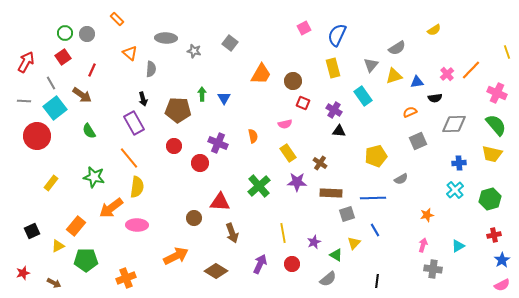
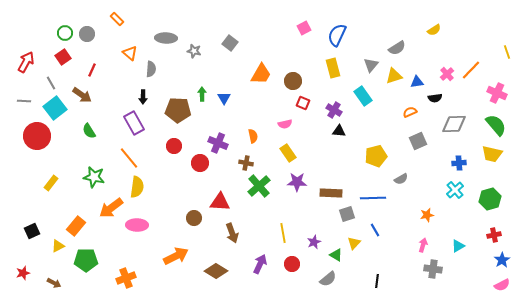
black arrow at (143, 99): moved 2 px up; rotated 16 degrees clockwise
brown cross at (320, 163): moved 74 px left; rotated 24 degrees counterclockwise
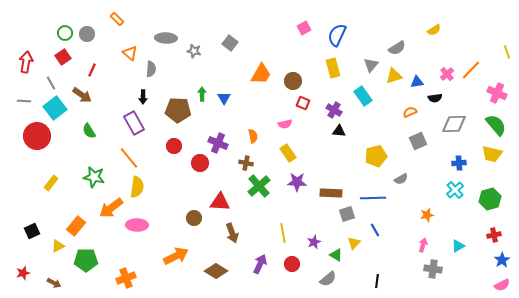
red arrow at (26, 62): rotated 20 degrees counterclockwise
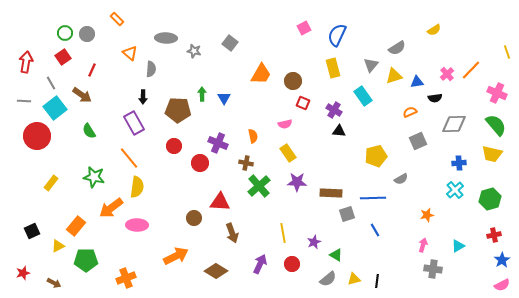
yellow triangle at (354, 243): moved 36 px down; rotated 32 degrees clockwise
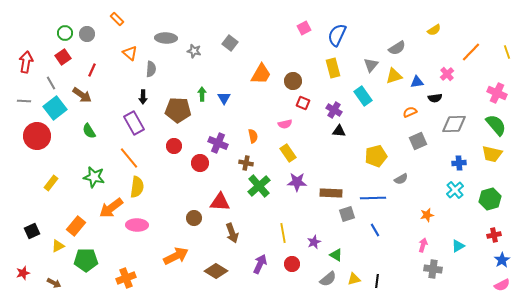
orange line at (471, 70): moved 18 px up
